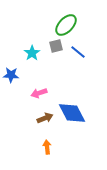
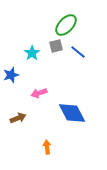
blue star: rotated 21 degrees counterclockwise
brown arrow: moved 27 px left
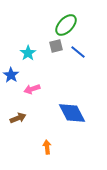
cyan star: moved 4 px left
blue star: rotated 21 degrees counterclockwise
pink arrow: moved 7 px left, 4 px up
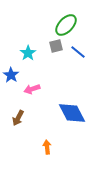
brown arrow: rotated 140 degrees clockwise
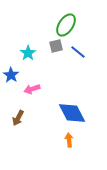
green ellipse: rotated 10 degrees counterclockwise
orange arrow: moved 22 px right, 7 px up
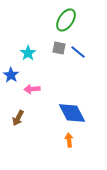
green ellipse: moved 5 px up
gray square: moved 3 px right, 2 px down; rotated 24 degrees clockwise
pink arrow: rotated 14 degrees clockwise
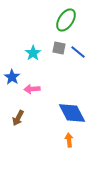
cyan star: moved 5 px right
blue star: moved 1 px right, 2 px down
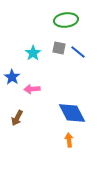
green ellipse: rotated 50 degrees clockwise
brown arrow: moved 1 px left
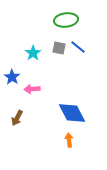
blue line: moved 5 px up
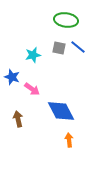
green ellipse: rotated 15 degrees clockwise
cyan star: moved 2 px down; rotated 21 degrees clockwise
blue star: rotated 14 degrees counterclockwise
pink arrow: rotated 140 degrees counterclockwise
blue diamond: moved 11 px left, 2 px up
brown arrow: moved 1 px right, 1 px down; rotated 140 degrees clockwise
